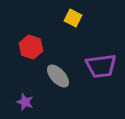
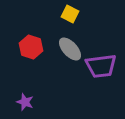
yellow square: moved 3 px left, 4 px up
gray ellipse: moved 12 px right, 27 px up
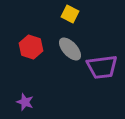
purple trapezoid: moved 1 px right, 1 px down
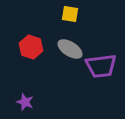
yellow square: rotated 18 degrees counterclockwise
gray ellipse: rotated 15 degrees counterclockwise
purple trapezoid: moved 1 px left, 1 px up
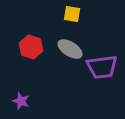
yellow square: moved 2 px right
purple trapezoid: moved 1 px right, 1 px down
purple star: moved 4 px left, 1 px up
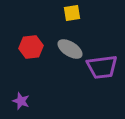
yellow square: moved 1 px up; rotated 18 degrees counterclockwise
red hexagon: rotated 25 degrees counterclockwise
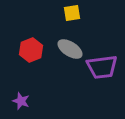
red hexagon: moved 3 px down; rotated 15 degrees counterclockwise
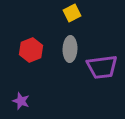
yellow square: rotated 18 degrees counterclockwise
gray ellipse: rotated 60 degrees clockwise
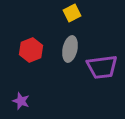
gray ellipse: rotated 10 degrees clockwise
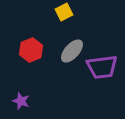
yellow square: moved 8 px left, 1 px up
gray ellipse: moved 2 px right, 2 px down; rotated 30 degrees clockwise
